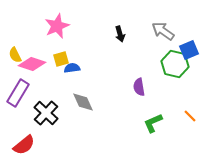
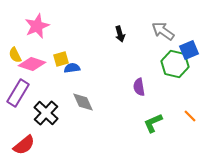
pink star: moved 20 px left
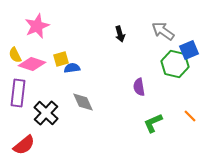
purple rectangle: rotated 24 degrees counterclockwise
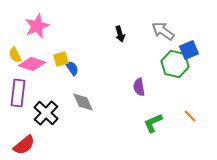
blue semicircle: rotated 63 degrees clockwise
